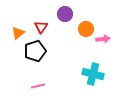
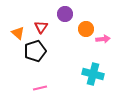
orange triangle: rotated 40 degrees counterclockwise
pink line: moved 2 px right, 2 px down
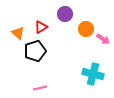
red triangle: rotated 24 degrees clockwise
pink arrow: rotated 40 degrees clockwise
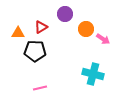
orange triangle: rotated 40 degrees counterclockwise
black pentagon: rotated 20 degrees clockwise
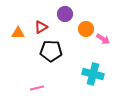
black pentagon: moved 16 px right
pink line: moved 3 px left
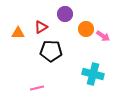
pink arrow: moved 3 px up
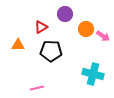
orange triangle: moved 12 px down
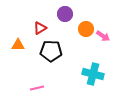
red triangle: moved 1 px left, 1 px down
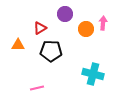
pink arrow: moved 13 px up; rotated 120 degrees counterclockwise
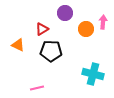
purple circle: moved 1 px up
pink arrow: moved 1 px up
red triangle: moved 2 px right, 1 px down
orange triangle: rotated 24 degrees clockwise
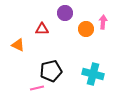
red triangle: rotated 32 degrees clockwise
black pentagon: moved 20 px down; rotated 15 degrees counterclockwise
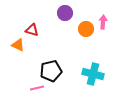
red triangle: moved 10 px left, 1 px down; rotated 16 degrees clockwise
